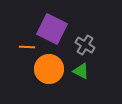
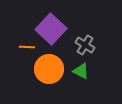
purple square: moved 1 px left; rotated 16 degrees clockwise
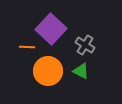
orange circle: moved 1 px left, 2 px down
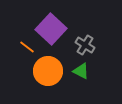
orange line: rotated 35 degrees clockwise
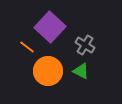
purple square: moved 1 px left, 2 px up
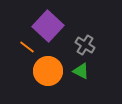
purple square: moved 2 px left, 1 px up
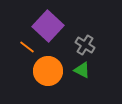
green triangle: moved 1 px right, 1 px up
